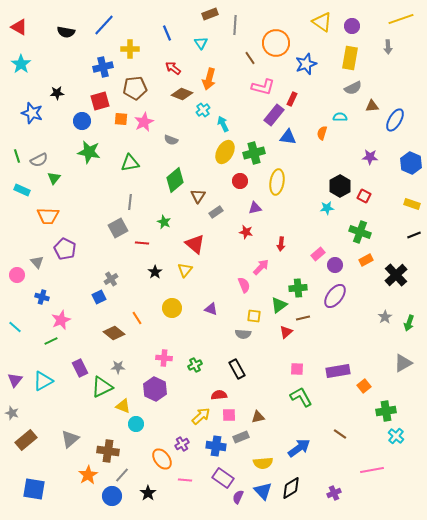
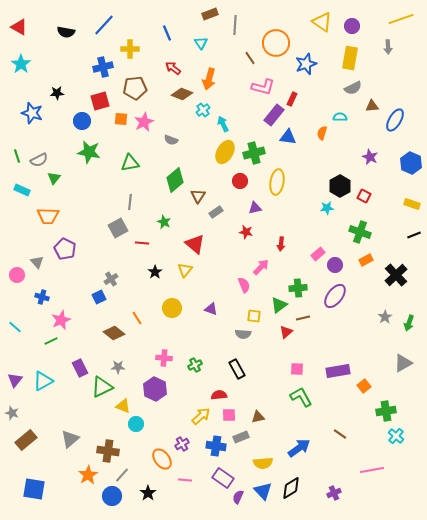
purple star at (370, 157): rotated 21 degrees clockwise
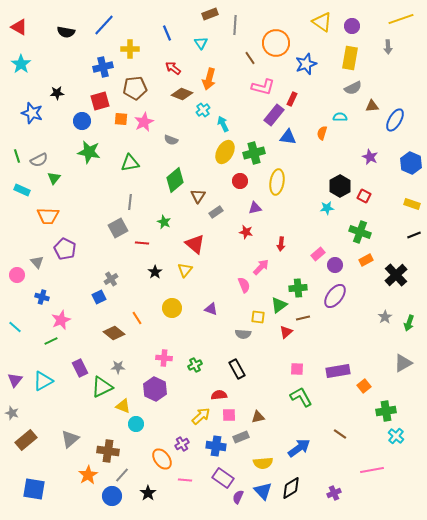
yellow square at (254, 316): moved 4 px right, 1 px down
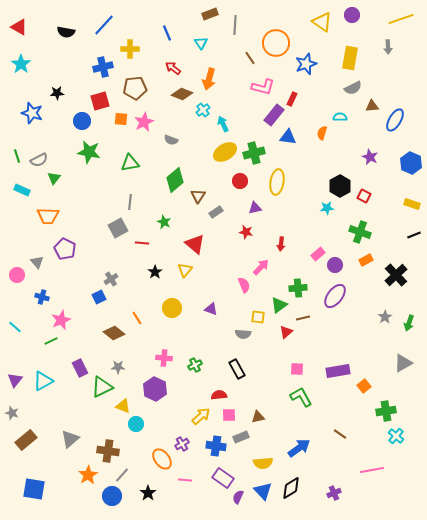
purple circle at (352, 26): moved 11 px up
yellow ellipse at (225, 152): rotated 30 degrees clockwise
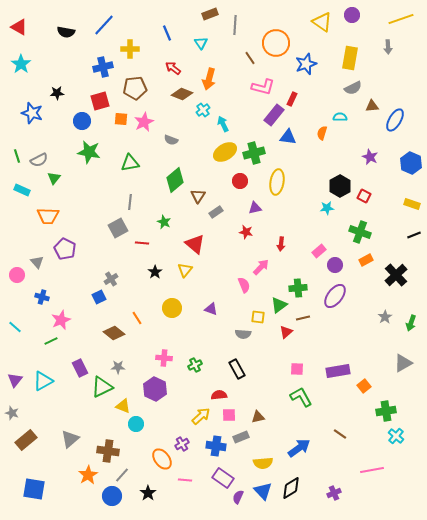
pink rectangle at (318, 254): moved 1 px right, 3 px up
green arrow at (409, 323): moved 2 px right
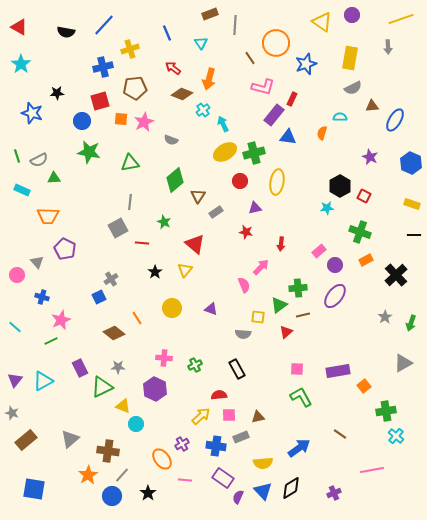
yellow cross at (130, 49): rotated 18 degrees counterclockwise
green triangle at (54, 178): rotated 48 degrees clockwise
black line at (414, 235): rotated 24 degrees clockwise
brown line at (303, 318): moved 3 px up
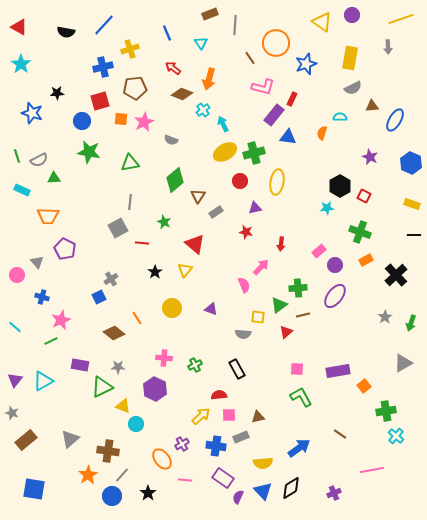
purple rectangle at (80, 368): moved 3 px up; rotated 54 degrees counterclockwise
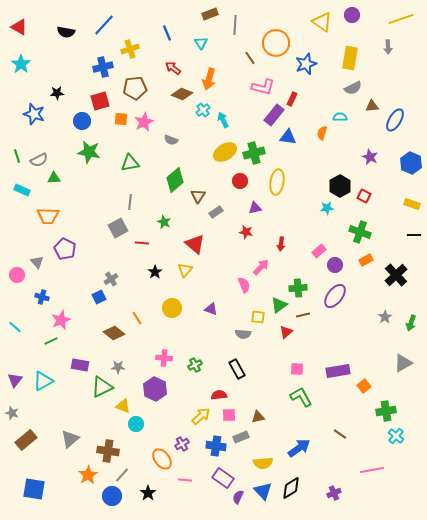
blue star at (32, 113): moved 2 px right, 1 px down
cyan arrow at (223, 124): moved 4 px up
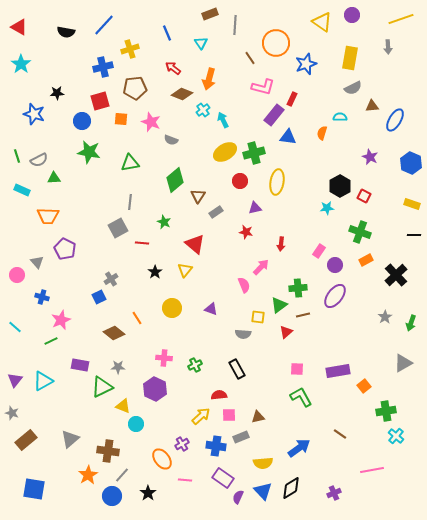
pink star at (144, 122): moved 7 px right; rotated 24 degrees counterclockwise
pink rectangle at (319, 251): rotated 16 degrees counterclockwise
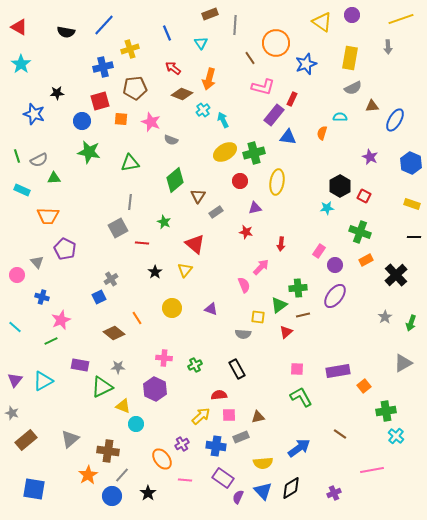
black line at (414, 235): moved 2 px down
